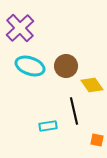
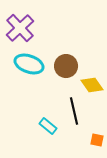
cyan ellipse: moved 1 px left, 2 px up
cyan rectangle: rotated 48 degrees clockwise
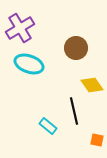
purple cross: rotated 12 degrees clockwise
brown circle: moved 10 px right, 18 px up
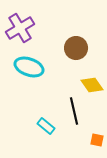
cyan ellipse: moved 3 px down
cyan rectangle: moved 2 px left
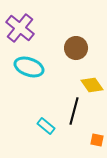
purple cross: rotated 20 degrees counterclockwise
black line: rotated 28 degrees clockwise
